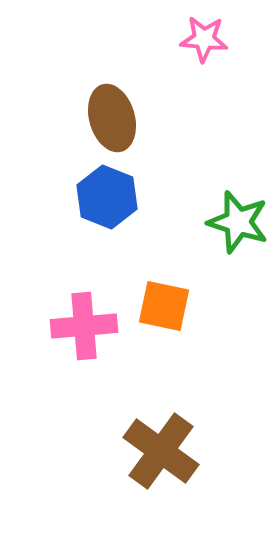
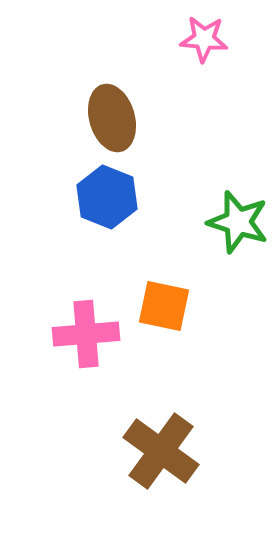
pink cross: moved 2 px right, 8 px down
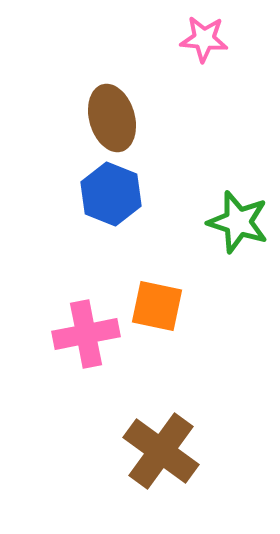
blue hexagon: moved 4 px right, 3 px up
orange square: moved 7 px left
pink cross: rotated 6 degrees counterclockwise
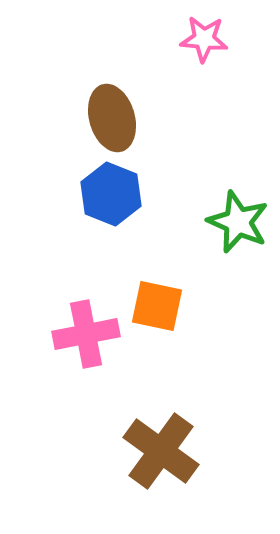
green star: rotated 6 degrees clockwise
